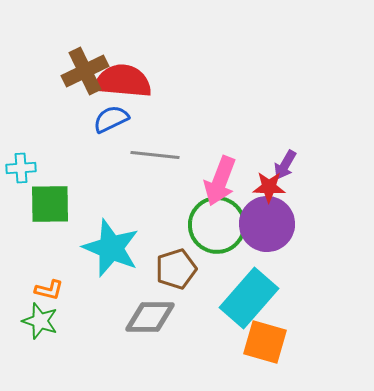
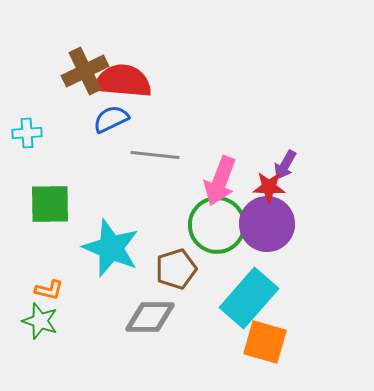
cyan cross: moved 6 px right, 35 px up
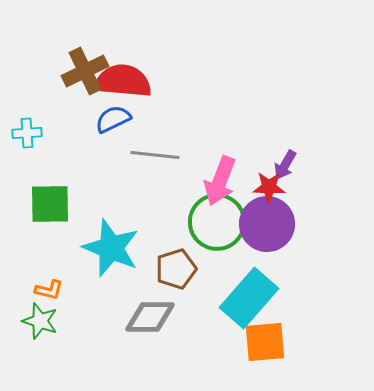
blue semicircle: moved 2 px right
green circle: moved 3 px up
orange square: rotated 21 degrees counterclockwise
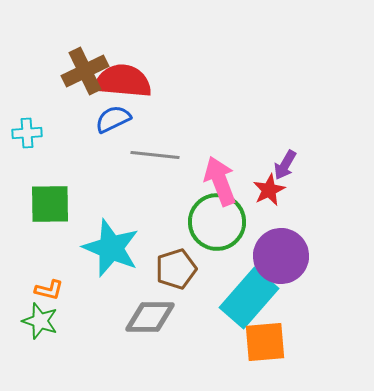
pink arrow: rotated 138 degrees clockwise
red star: moved 3 px down; rotated 28 degrees counterclockwise
purple circle: moved 14 px right, 32 px down
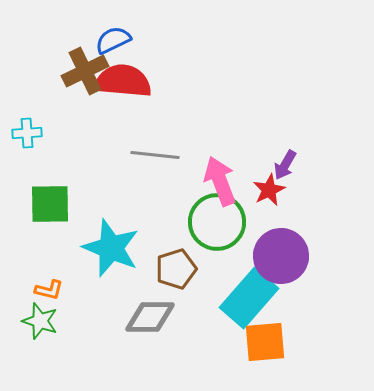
blue semicircle: moved 79 px up
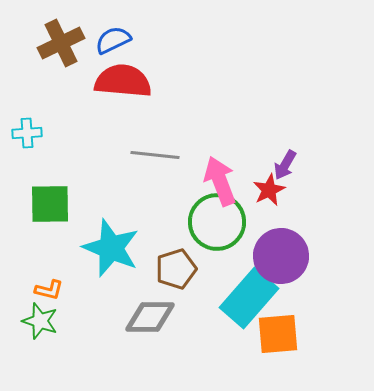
brown cross: moved 24 px left, 28 px up
orange square: moved 13 px right, 8 px up
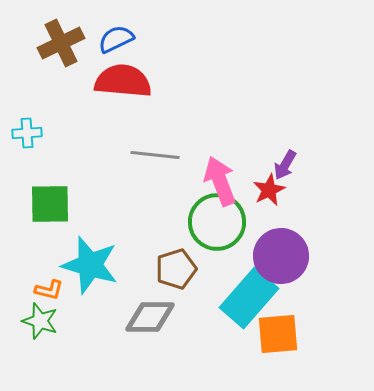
blue semicircle: moved 3 px right, 1 px up
cyan star: moved 21 px left, 17 px down; rotated 6 degrees counterclockwise
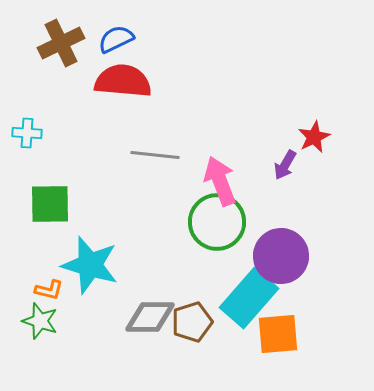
cyan cross: rotated 8 degrees clockwise
red star: moved 45 px right, 53 px up
brown pentagon: moved 16 px right, 53 px down
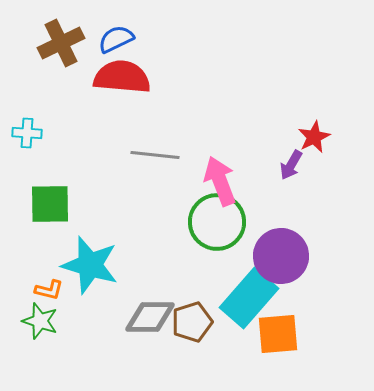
red semicircle: moved 1 px left, 4 px up
purple arrow: moved 6 px right
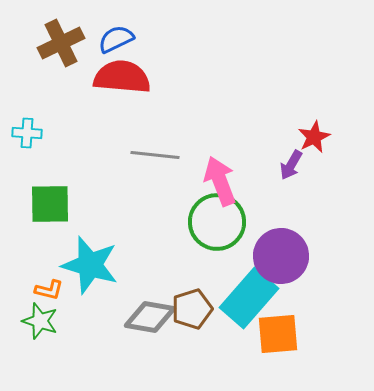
gray diamond: rotated 9 degrees clockwise
brown pentagon: moved 13 px up
